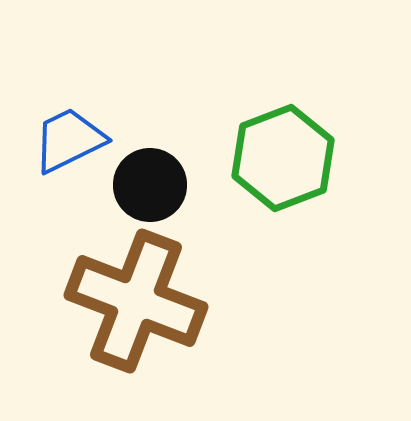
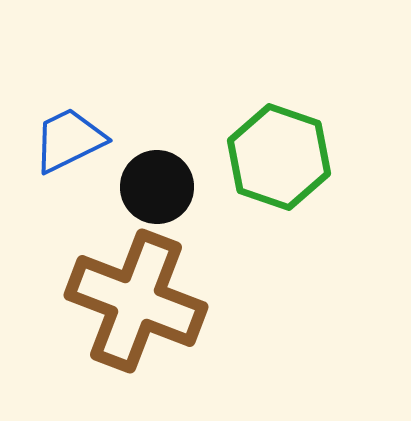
green hexagon: moved 4 px left, 1 px up; rotated 20 degrees counterclockwise
black circle: moved 7 px right, 2 px down
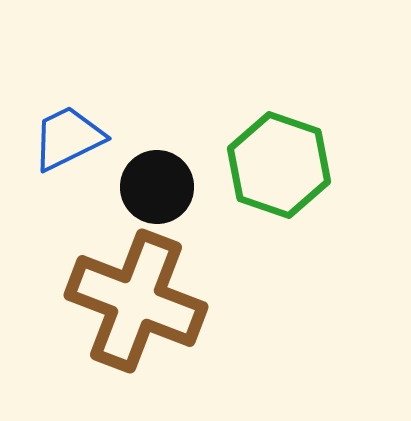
blue trapezoid: moved 1 px left, 2 px up
green hexagon: moved 8 px down
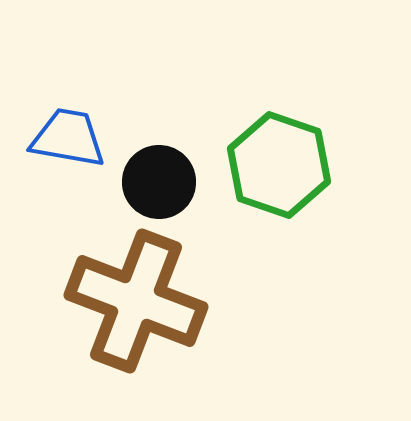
blue trapezoid: rotated 36 degrees clockwise
black circle: moved 2 px right, 5 px up
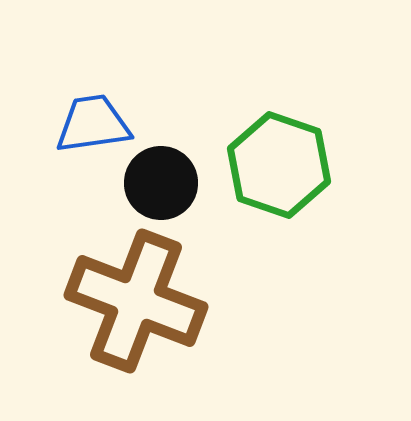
blue trapezoid: moved 25 px right, 14 px up; rotated 18 degrees counterclockwise
black circle: moved 2 px right, 1 px down
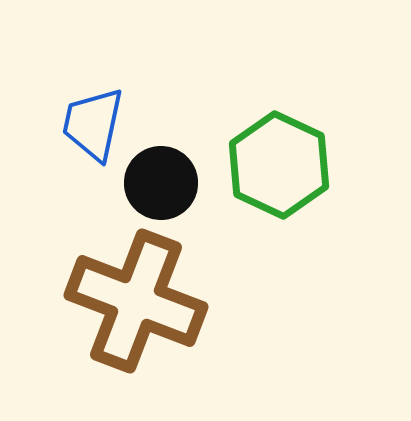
blue trapezoid: rotated 70 degrees counterclockwise
green hexagon: rotated 6 degrees clockwise
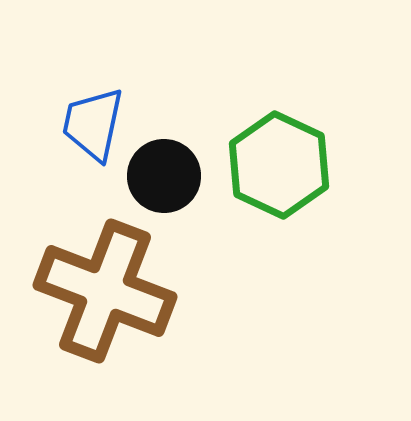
black circle: moved 3 px right, 7 px up
brown cross: moved 31 px left, 10 px up
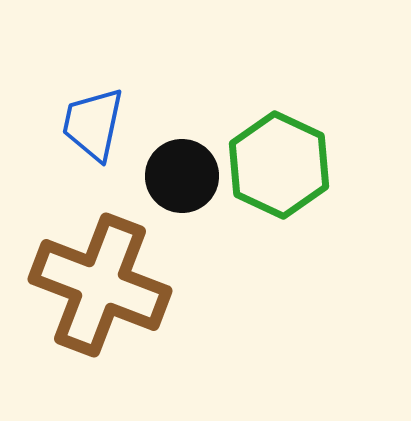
black circle: moved 18 px right
brown cross: moved 5 px left, 6 px up
